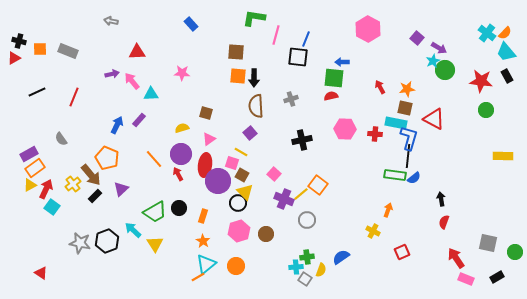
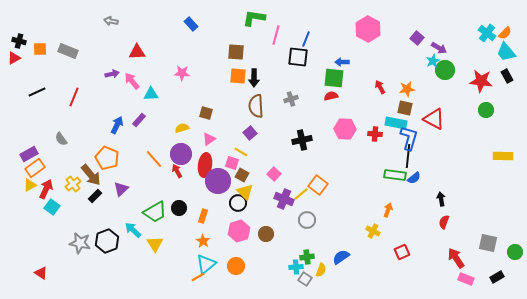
red arrow at (178, 174): moved 1 px left, 3 px up
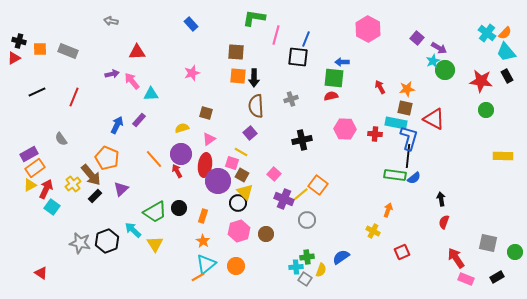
pink star at (182, 73): moved 10 px right; rotated 21 degrees counterclockwise
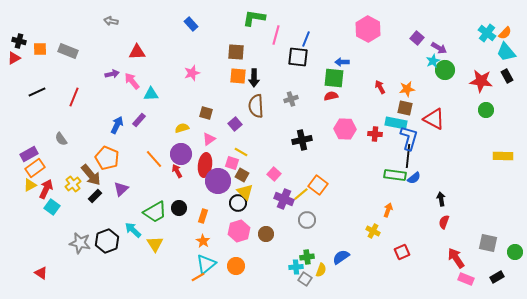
purple square at (250, 133): moved 15 px left, 9 px up
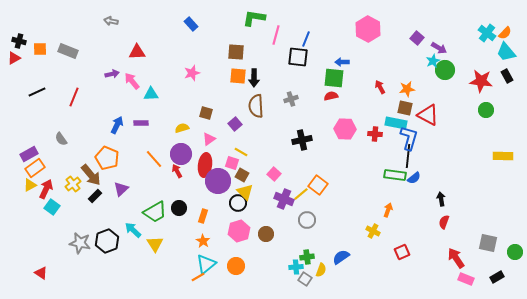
red triangle at (434, 119): moved 6 px left, 4 px up
purple rectangle at (139, 120): moved 2 px right, 3 px down; rotated 48 degrees clockwise
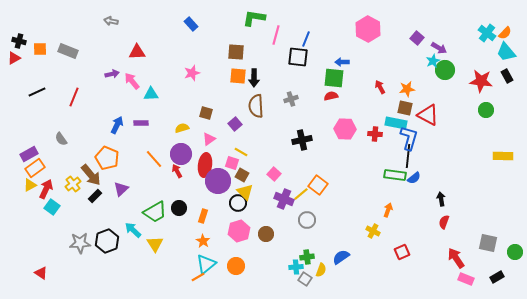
gray star at (80, 243): rotated 15 degrees counterclockwise
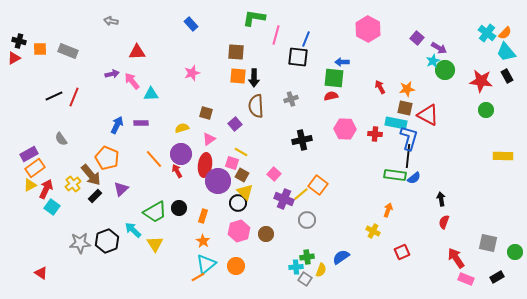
black line at (37, 92): moved 17 px right, 4 px down
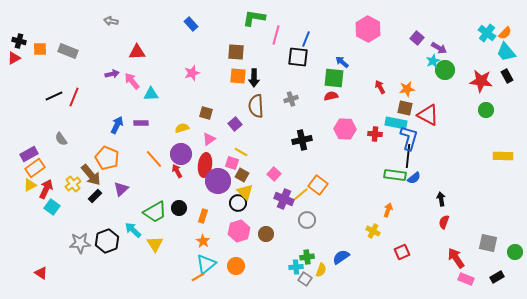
blue arrow at (342, 62): rotated 40 degrees clockwise
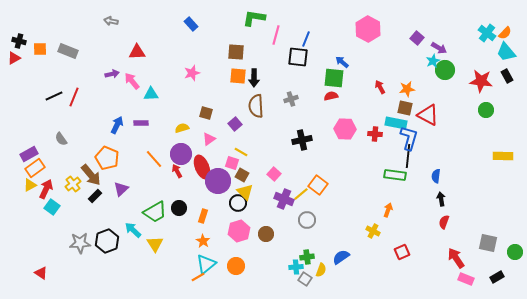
red ellipse at (205, 165): moved 3 px left, 2 px down; rotated 30 degrees counterclockwise
blue semicircle at (414, 178): moved 22 px right, 2 px up; rotated 136 degrees clockwise
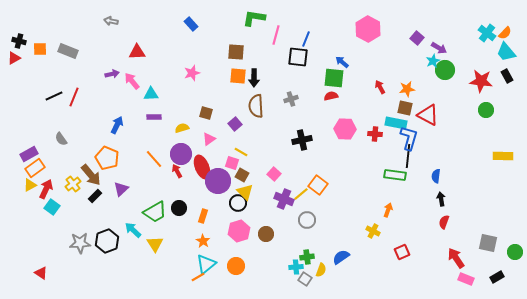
purple rectangle at (141, 123): moved 13 px right, 6 px up
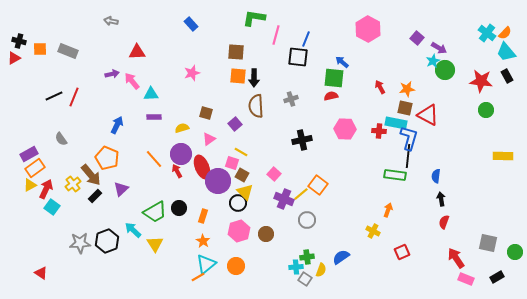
red cross at (375, 134): moved 4 px right, 3 px up
